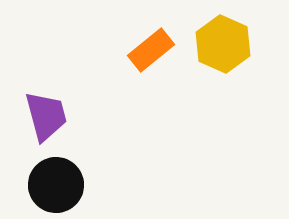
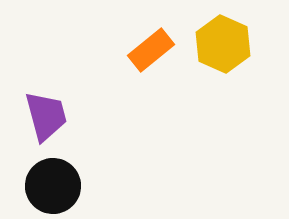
black circle: moved 3 px left, 1 px down
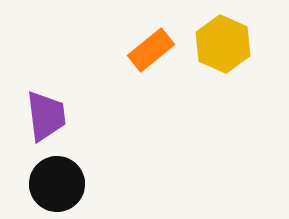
purple trapezoid: rotated 8 degrees clockwise
black circle: moved 4 px right, 2 px up
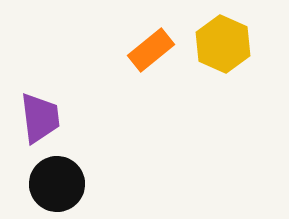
purple trapezoid: moved 6 px left, 2 px down
